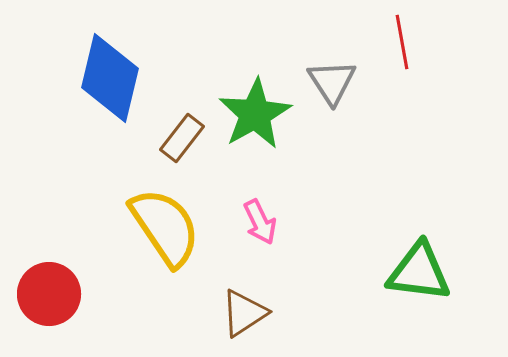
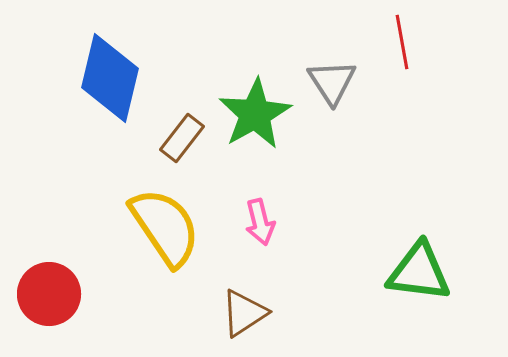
pink arrow: rotated 12 degrees clockwise
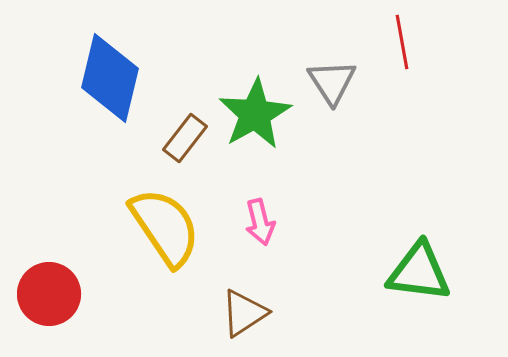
brown rectangle: moved 3 px right
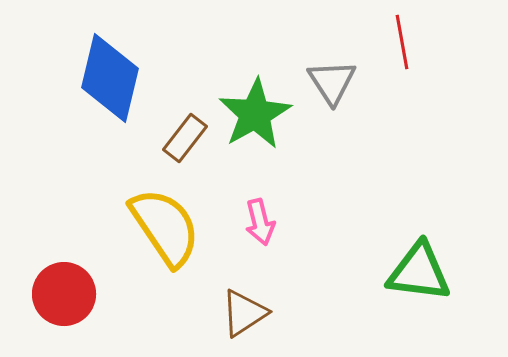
red circle: moved 15 px right
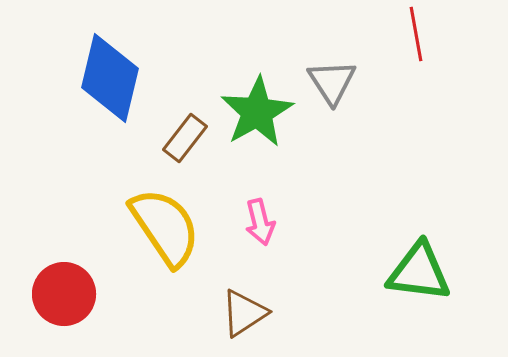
red line: moved 14 px right, 8 px up
green star: moved 2 px right, 2 px up
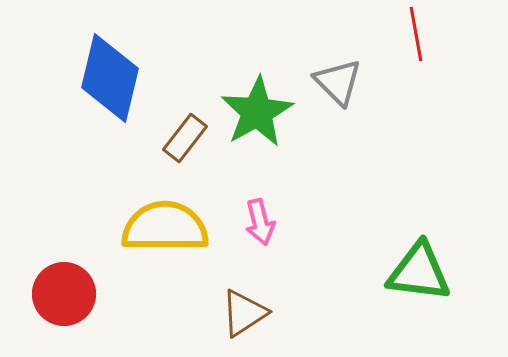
gray triangle: moved 6 px right; rotated 12 degrees counterclockwise
yellow semicircle: rotated 56 degrees counterclockwise
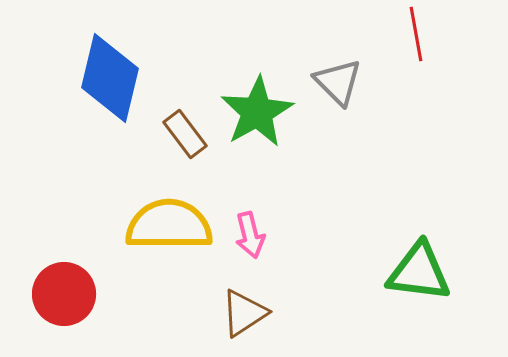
brown rectangle: moved 4 px up; rotated 75 degrees counterclockwise
pink arrow: moved 10 px left, 13 px down
yellow semicircle: moved 4 px right, 2 px up
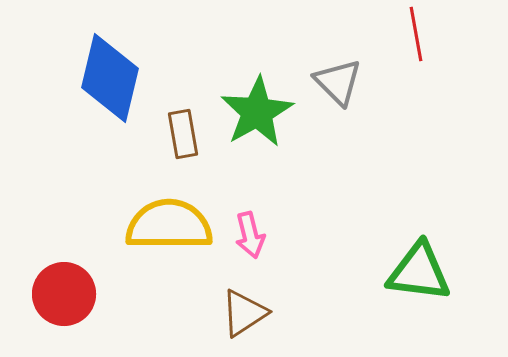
brown rectangle: moved 2 px left; rotated 27 degrees clockwise
